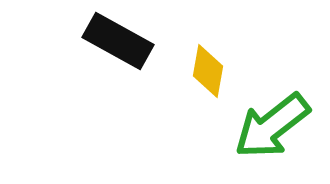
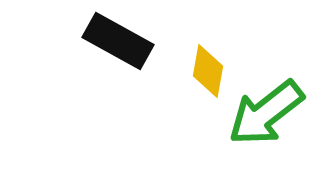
green arrow: moved 6 px left, 13 px up
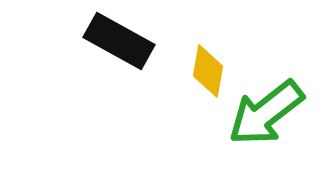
black rectangle: moved 1 px right
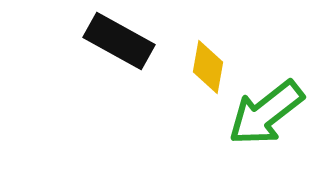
yellow diamond: moved 4 px up
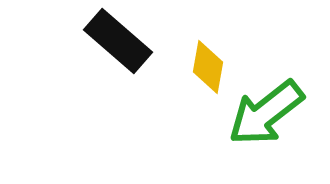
black rectangle: moved 1 px left; rotated 12 degrees clockwise
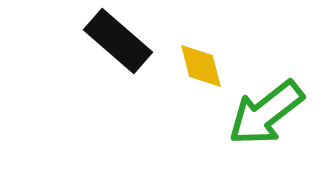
yellow diamond: moved 7 px left, 1 px up; rotated 24 degrees counterclockwise
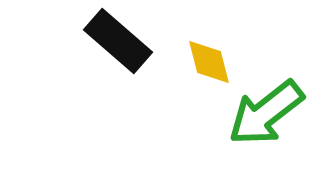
yellow diamond: moved 8 px right, 4 px up
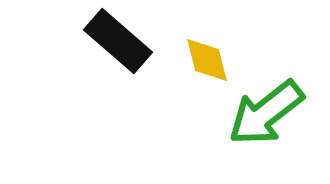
yellow diamond: moved 2 px left, 2 px up
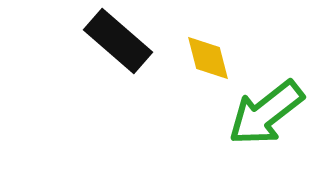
yellow diamond: moved 1 px right, 2 px up
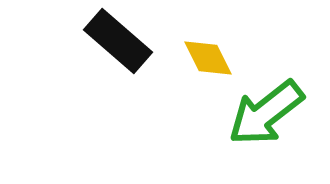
yellow diamond: rotated 12 degrees counterclockwise
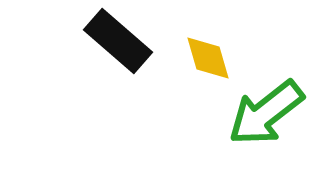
yellow diamond: rotated 10 degrees clockwise
